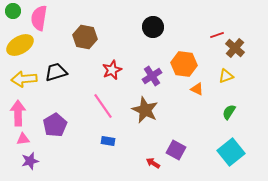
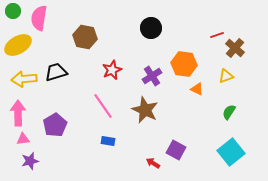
black circle: moved 2 px left, 1 px down
yellow ellipse: moved 2 px left
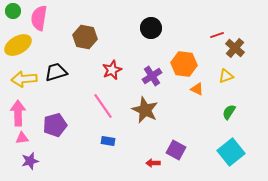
purple pentagon: rotated 15 degrees clockwise
pink triangle: moved 1 px left, 1 px up
red arrow: rotated 32 degrees counterclockwise
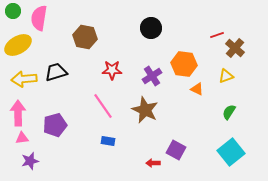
red star: rotated 24 degrees clockwise
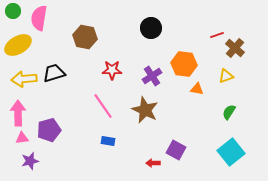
black trapezoid: moved 2 px left, 1 px down
orange triangle: rotated 16 degrees counterclockwise
purple pentagon: moved 6 px left, 5 px down
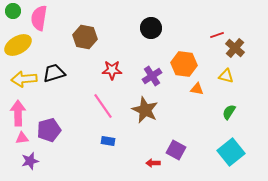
yellow triangle: rotated 35 degrees clockwise
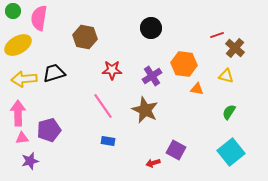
red arrow: rotated 16 degrees counterclockwise
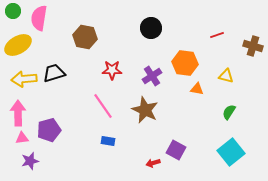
brown cross: moved 18 px right, 2 px up; rotated 24 degrees counterclockwise
orange hexagon: moved 1 px right, 1 px up
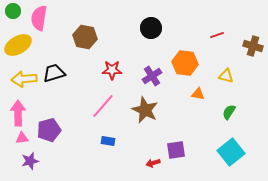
orange triangle: moved 1 px right, 5 px down
pink line: rotated 76 degrees clockwise
purple square: rotated 36 degrees counterclockwise
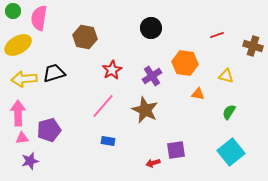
red star: rotated 30 degrees counterclockwise
